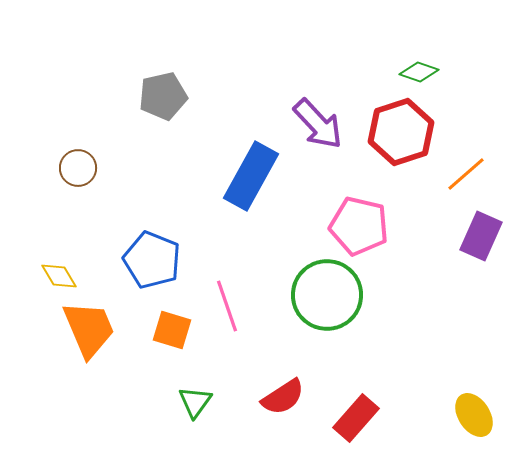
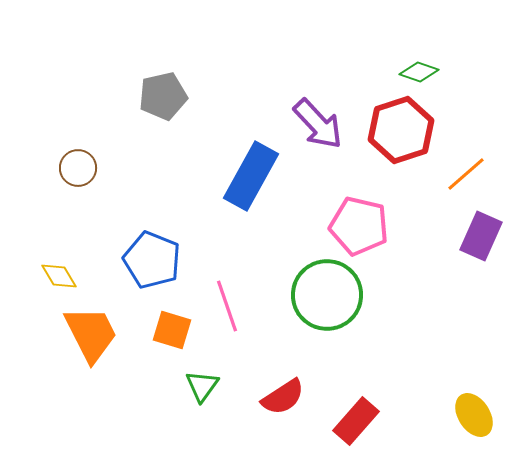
red hexagon: moved 2 px up
orange trapezoid: moved 2 px right, 5 px down; rotated 4 degrees counterclockwise
green triangle: moved 7 px right, 16 px up
red rectangle: moved 3 px down
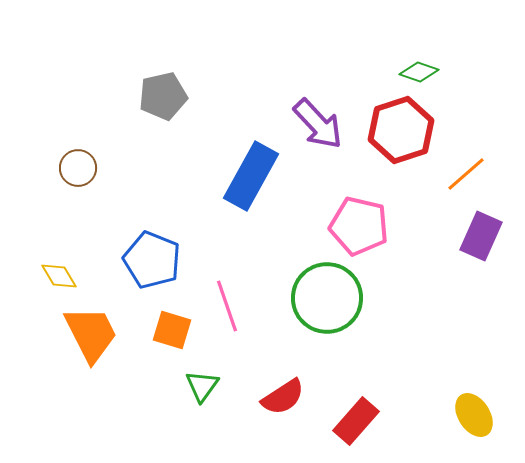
green circle: moved 3 px down
